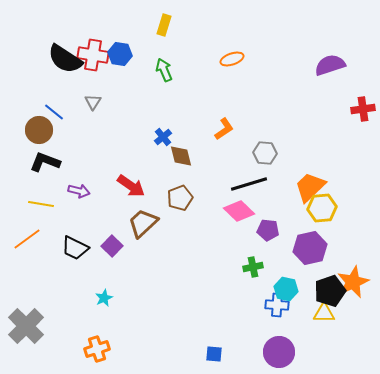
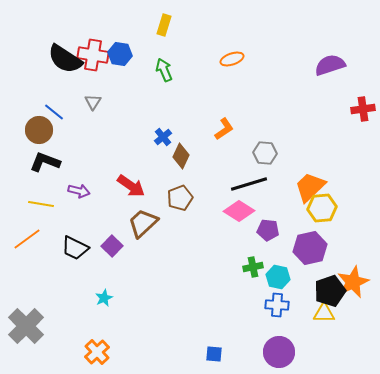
brown diamond at (181, 156): rotated 40 degrees clockwise
pink diamond at (239, 211): rotated 12 degrees counterclockwise
cyan hexagon at (286, 289): moved 8 px left, 12 px up
orange cross at (97, 349): moved 3 px down; rotated 25 degrees counterclockwise
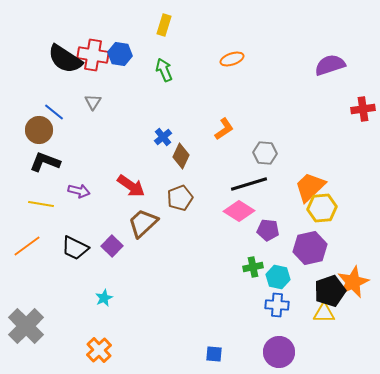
orange line at (27, 239): moved 7 px down
orange cross at (97, 352): moved 2 px right, 2 px up
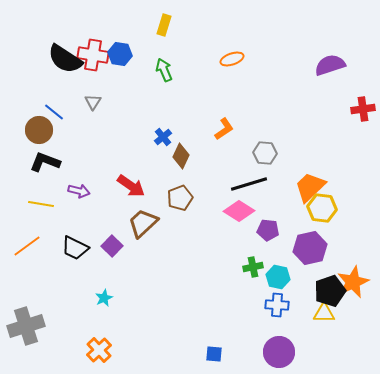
yellow hexagon at (322, 208): rotated 12 degrees clockwise
gray cross at (26, 326): rotated 27 degrees clockwise
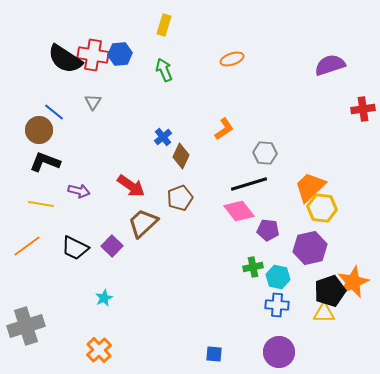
blue hexagon at (120, 54): rotated 15 degrees counterclockwise
pink diamond at (239, 211): rotated 20 degrees clockwise
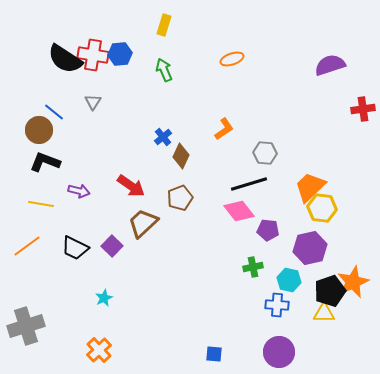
cyan hexagon at (278, 277): moved 11 px right, 3 px down
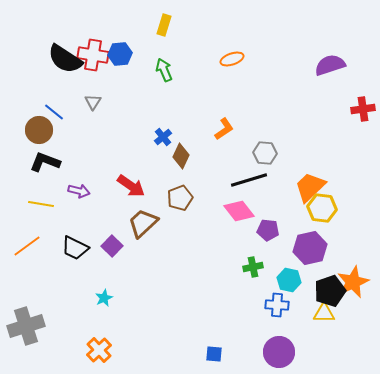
black line at (249, 184): moved 4 px up
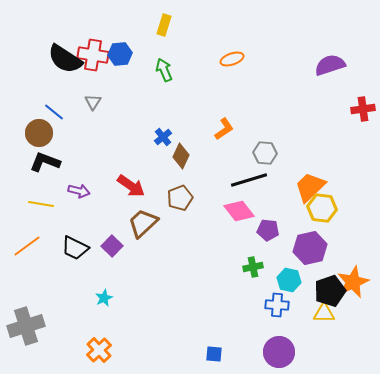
brown circle at (39, 130): moved 3 px down
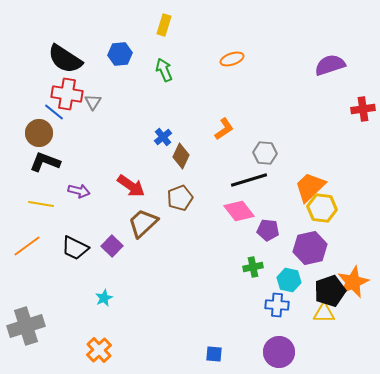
red cross at (93, 55): moved 26 px left, 39 px down
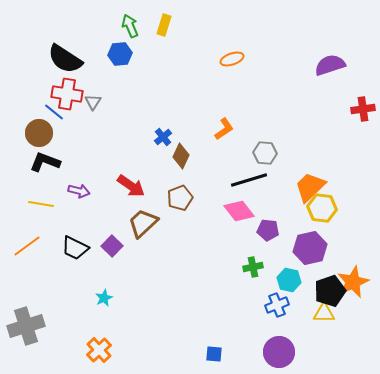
green arrow at (164, 70): moved 34 px left, 44 px up
blue cross at (277, 305): rotated 25 degrees counterclockwise
